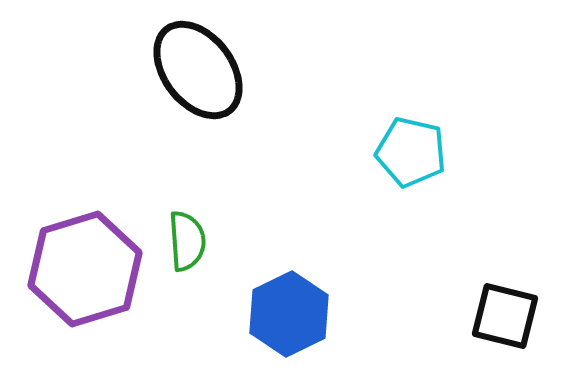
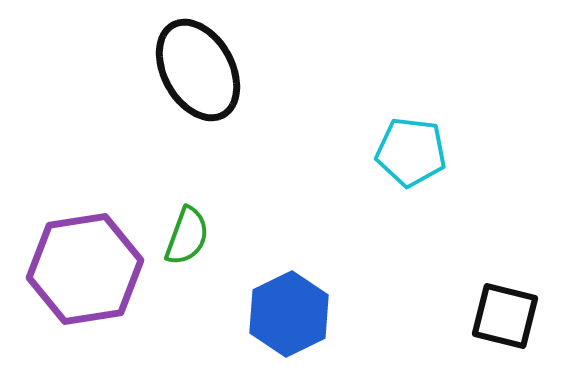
black ellipse: rotated 8 degrees clockwise
cyan pentagon: rotated 6 degrees counterclockwise
green semicircle: moved 5 px up; rotated 24 degrees clockwise
purple hexagon: rotated 8 degrees clockwise
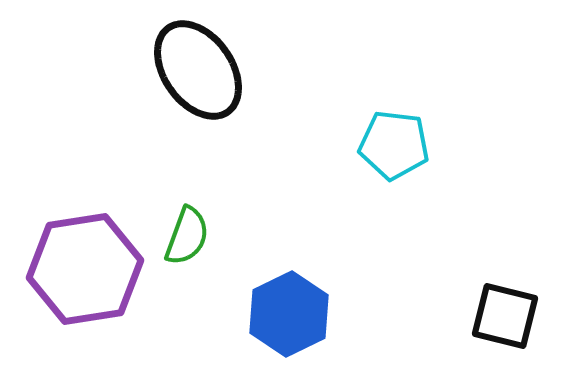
black ellipse: rotated 6 degrees counterclockwise
cyan pentagon: moved 17 px left, 7 px up
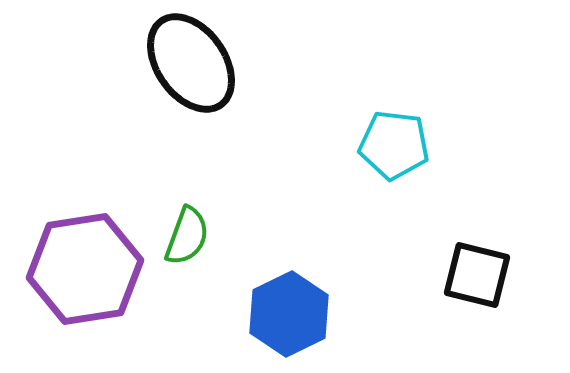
black ellipse: moved 7 px left, 7 px up
black square: moved 28 px left, 41 px up
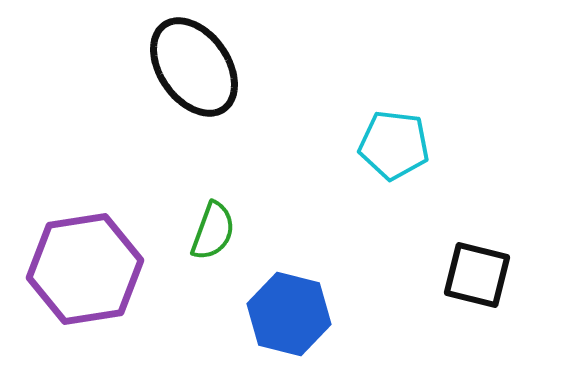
black ellipse: moved 3 px right, 4 px down
green semicircle: moved 26 px right, 5 px up
blue hexagon: rotated 20 degrees counterclockwise
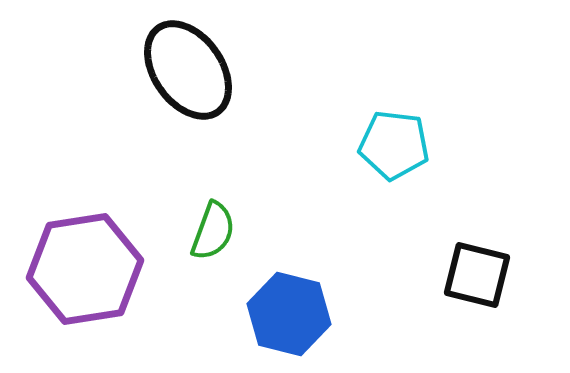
black ellipse: moved 6 px left, 3 px down
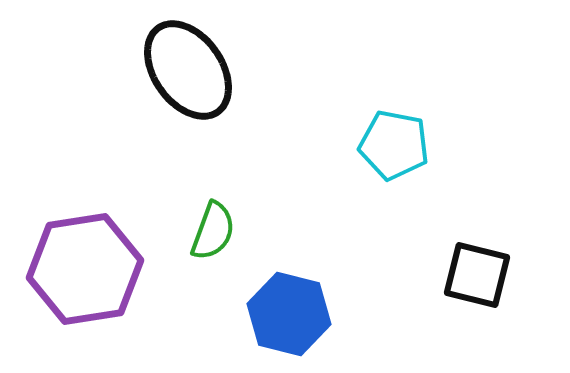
cyan pentagon: rotated 4 degrees clockwise
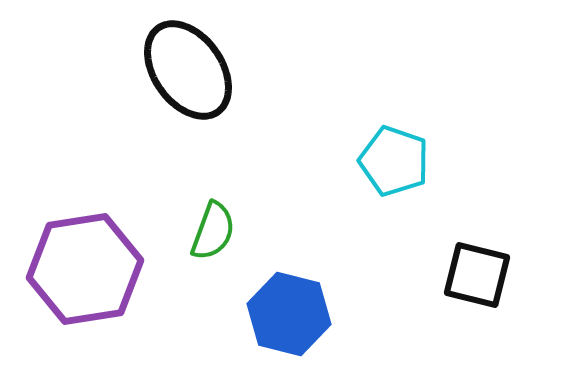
cyan pentagon: moved 16 px down; rotated 8 degrees clockwise
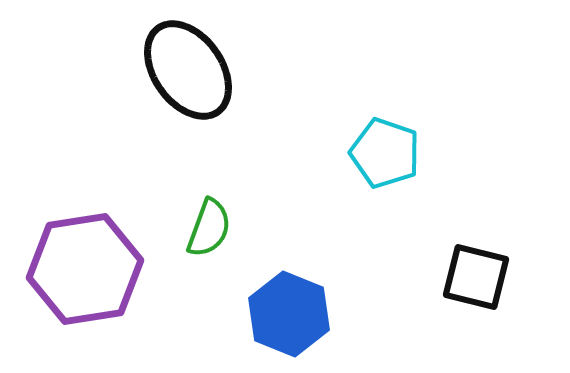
cyan pentagon: moved 9 px left, 8 px up
green semicircle: moved 4 px left, 3 px up
black square: moved 1 px left, 2 px down
blue hexagon: rotated 8 degrees clockwise
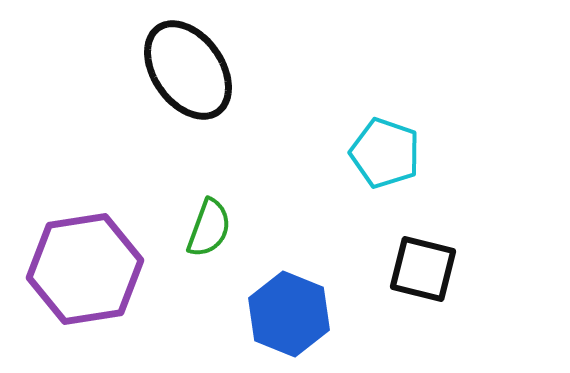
black square: moved 53 px left, 8 px up
